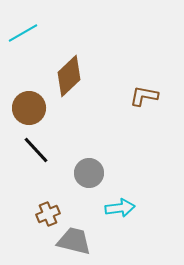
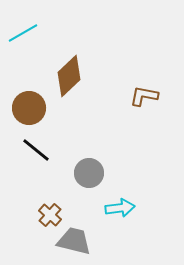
black line: rotated 8 degrees counterclockwise
brown cross: moved 2 px right, 1 px down; rotated 25 degrees counterclockwise
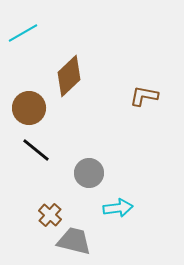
cyan arrow: moved 2 px left
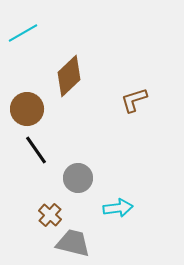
brown L-shape: moved 10 px left, 4 px down; rotated 28 degrees counterclockwise
brown circle: moved 2 px left, 1 px down
black line: rotated 16 degrees clockwise
gray circle: moved 11 px left, 5 px down
gray trapezoid: moved 1 px left, 2 px down
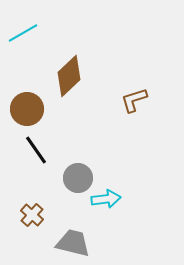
cyan arrow: moved 12 px left, 9 px up
brown cross: moved 18 px left
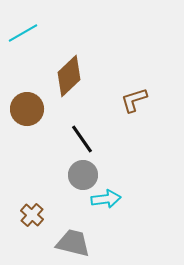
black line: moved 46 px right, 11 px up
gray circle: moved 5 px right, 3 px up
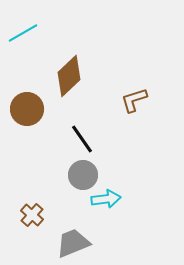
gray trapezoid: rotated 36 degrees counterclockwise
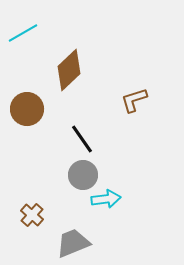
brown diamond: moved 6 px up
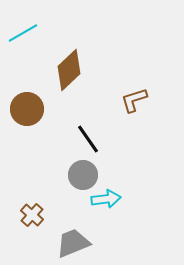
black line: moved 6 px right
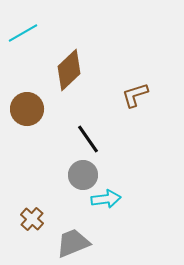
brown L-shape: moved 1 px right, 5 px up
brown cross: moved 4 px down
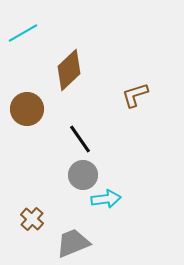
black line: moved 8 px left
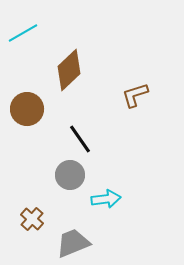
gray circle: moved 13 px left
